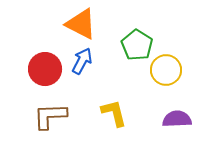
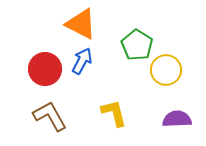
brown L-shape: rotated 63 degrees clockwise
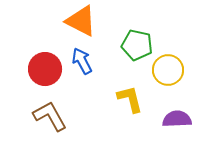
orange triangle: moved 3 px up
green pentagon: rotated 20 degrees counterclockwise
blue arrow: rotated 56 degrees counterclockwise
yellow circle: moved 2 px right
yellow L-shape: moved 16 px right, 14 px up
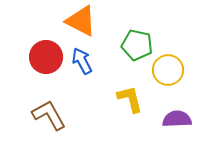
red circle: moved 1 px right, 12 px up
brown L-shape: moved 1 px left, 1 px up
